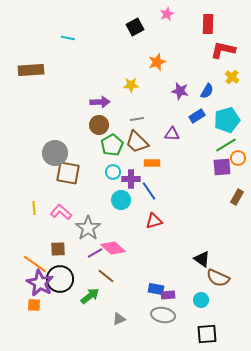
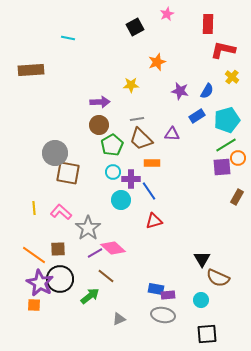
brown trapezoid at (137, 142): moved 4 px right, 3 px up
black triangle at (202, 259): rotated 24 degrees clockwise
orange line at (35, 264): moved 1 px left, 9 px up
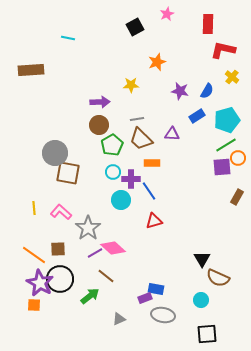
purple rectangle at (168, 295): moved 23 px left, 3 px down; rotated 16 degrees counterclockwise
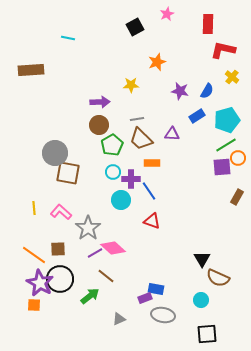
red triangle at (154, 221): moved 2 px left; rotated 36 degrees clockwise
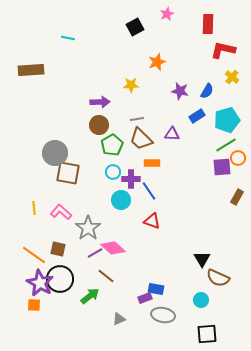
brown square at (58, 249): rotated 14 degrees clockwise
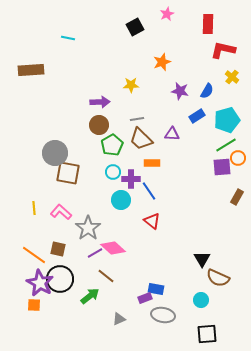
orange star at (157, 62): moved 5 px right
red triangle at (152, 221): rotated 18 degrees clockwise
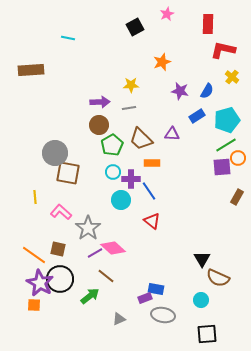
gray line at (137, 119): moved 8 px left, 11 px up
yellow line at (34, 208): moved 1 px right, 11 px up
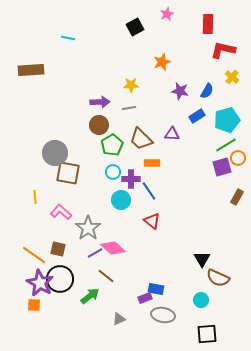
purple square at (222, 167): rotated 12 degrees counterclockwise
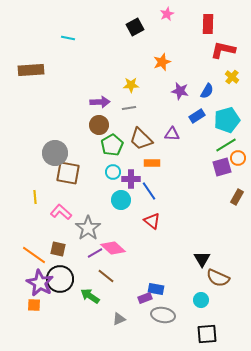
green arrow at (90, 296): rotated 108 degrees counterclockwise
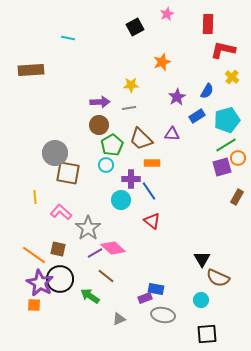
purple star at (180, 91): moved 3 px left, 6 px down; rotated 30 degrees clockwise
cyan circle at (113, 172): moved 7 px left, 7 px up
